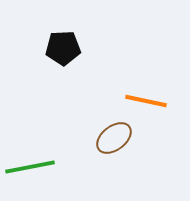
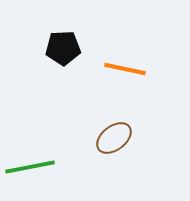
orange line: moved 21 px left, 32 px up
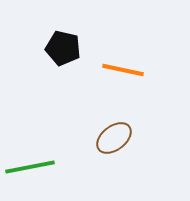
black pentagon: rotated 16 degrees clockwise
orange line: moved 2 px left, 1 px down
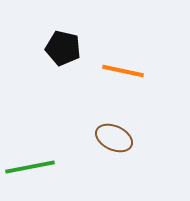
orange line: moved 1 px down
brown ellipse: rotated 63 degrees clockwise
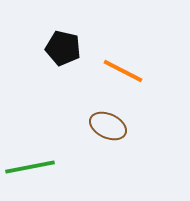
orange line: rotated 15 degrees clockwise
brown ellipse: moved 6 px left, 12 px up
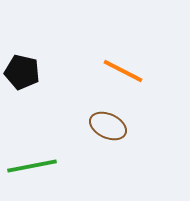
black pentagon: moved 41 px left, 24 px down
green line: moved 2 px right, 1 px up
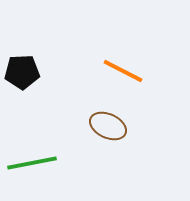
black pentagon: rotated 16 degrees counterclockwise
green line: moved 3 px up
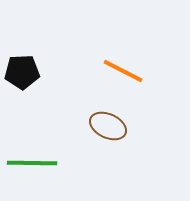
green line: rotated 12 degrees clockwise
